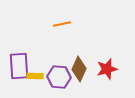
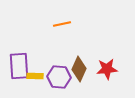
red star: rotated 10 degrees clockwise
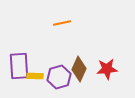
orange line: moved 1 px up
purple hexagon: rotated 20 degrees counterclockwise
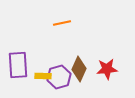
purple rectangle: moved 1 px left, 1 px up
yellow rectangle: moved 8 px right
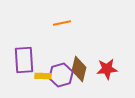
purple rectangle: moved 6 px right, 5 px up
brown diamond: rotated 10 degrees counterclockwise
purple hexagon: moved 2 px right, 2 px up
